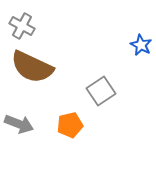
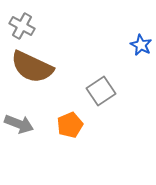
orange pentagon: rotated 10 degrees counterclockwise
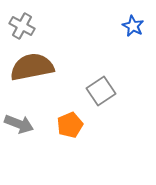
blue star: moved 8 px left, 19 px up
brown semicircle: rotated 144 degrees clockwise
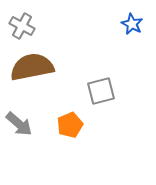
blue star: moved 1 px left, 2 px up
gray square: rotated 20 degrees clockwise
gray arrow: rotated 20 degrees clockwise
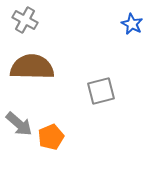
gray cross: moved 3 px right, 6 px up
brown semicircle: rotated 12 degrees clockwise
orange pentagon: moved 19 px left, 12 px down
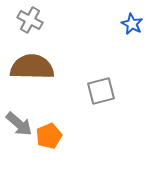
gray cross: moved 5 px right
orange pentagon: moved 2 px left, 1 px up
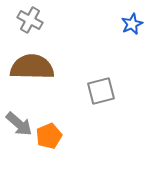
blue star: rotated 20 degrees clockwise
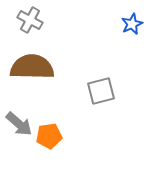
orange pentagon: rotated 15 degrees clockwise
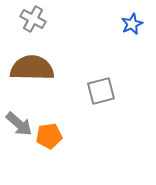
gray cross: moved 3 px right, 1 px up
brown semicircle: moved 1 px down
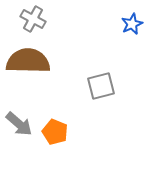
brown semicircle: moved 4 px left, 7 px up
gray square: moved 5 px up
orange pentagon: moved 6 px right, 4 px up; rotated 30 degrees clockwise
